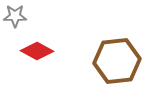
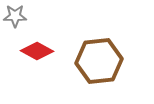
brown hexagon: moved 18 px left
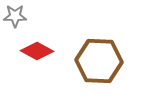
brown hexagon: rotated 9 degrees clockwise
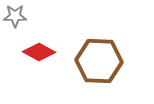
red diamond: moved 2 px right, 1 px down
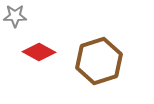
brown hexagon: rotated 21 degrees counterclockwise
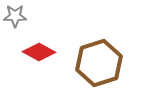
brown hexagon: moved 2 px down
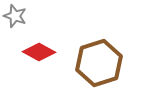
gray star: rotated 20 degrees clockwise
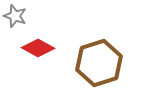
red diamond: moved 1 px left, 4 px up
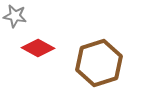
gray star: rotated 10 degrees counterclockwise
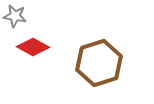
red diamond: moved 5 px left, 1 px up
